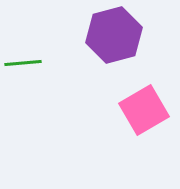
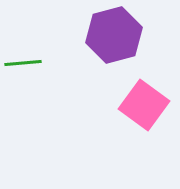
pink square: moved 5 px up; rotated 24 degrees counterclockwise
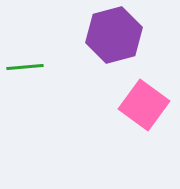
green line: moved 2 px right, 4 px down
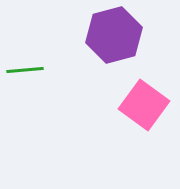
green line: moved 3 px down
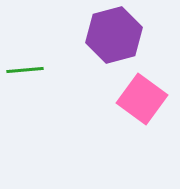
pink square: moved 2 px left, 6 px up
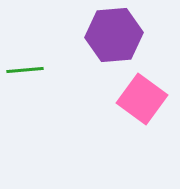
purple hexagon: rotated 10 degrees clockwise
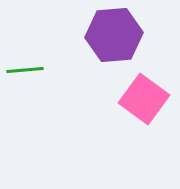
pink square: moved 2 px right
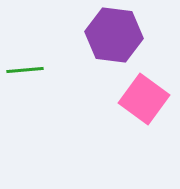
purple hexagon: rotated 12 degrees clockwise
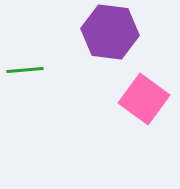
purple hexagon: moved 4 px left, 3 px up
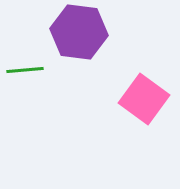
purple hexagon: moved 31 px left
